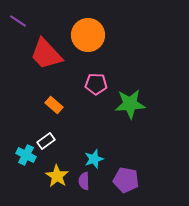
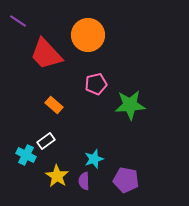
pink pentagon: rotated 15 degrees counterclockwise
green star: moved 1 px down
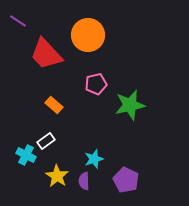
green star: rotated 8 degrees counterclockwise
purple pentagon: rotated 15 degrees clockwise
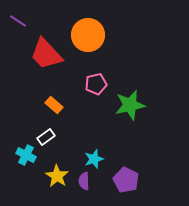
white rectangle: moved 4 px up
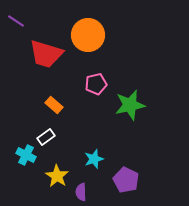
purple line: moved 2 px left
red trapezoid: rotated 30 degrees counterclockwise
purple semicircle: moved 3 px left, 11 px down
